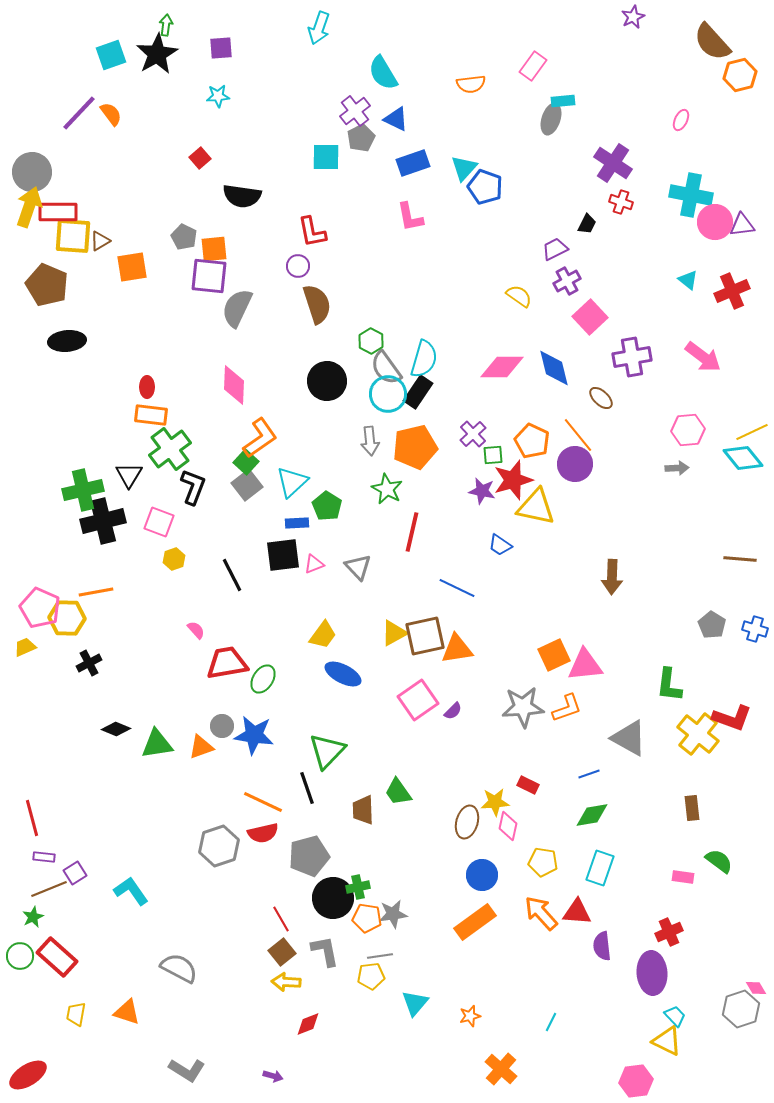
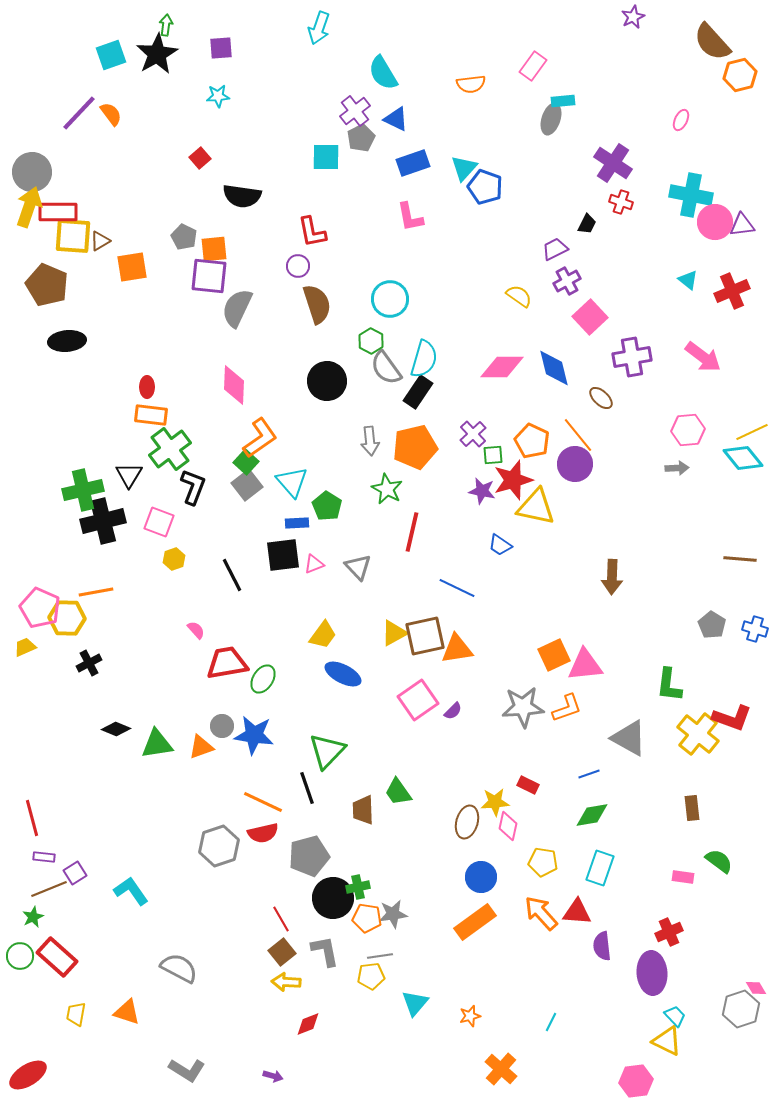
cyan circle at (388, 394): moved 2 px right, 95 px up
cyan triangle at (292, 482): rotated 28 degrees counterclockwise
blue circle at (482, 875): moved 1 px left, 2 px down
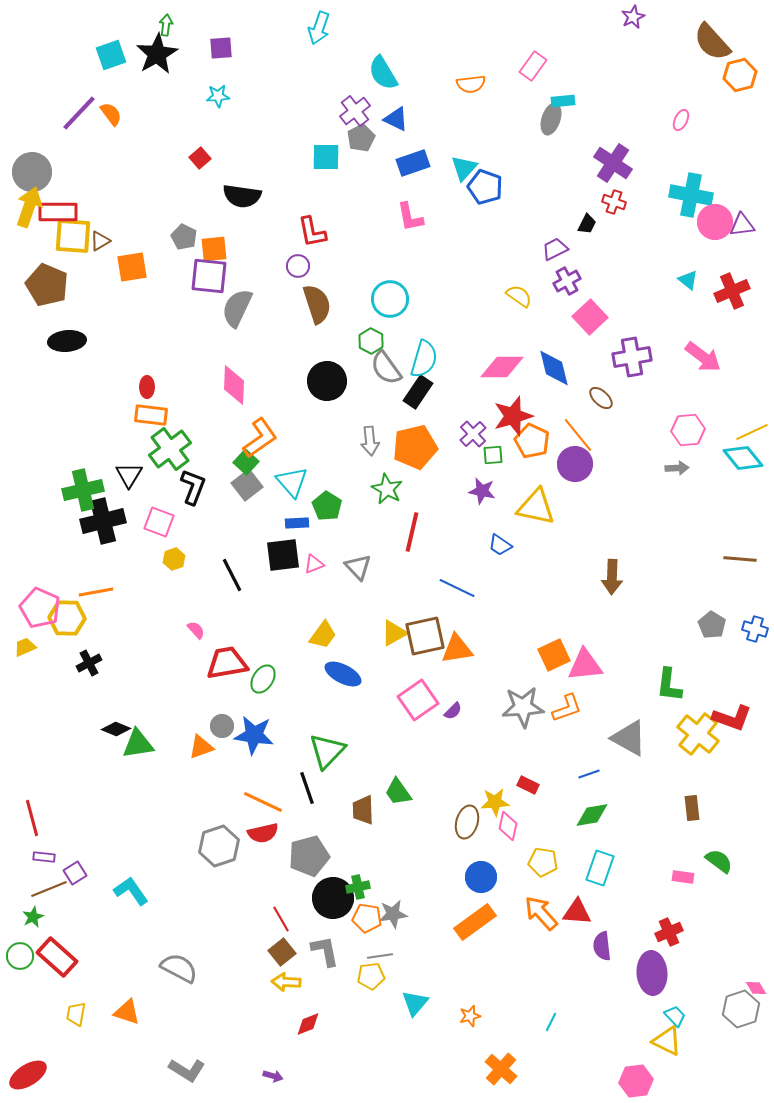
red cross at (621, 202): moved 7 px left
red star at (513, 480): moved 64 px up
green triangle at (157, 744): moved 19 px left
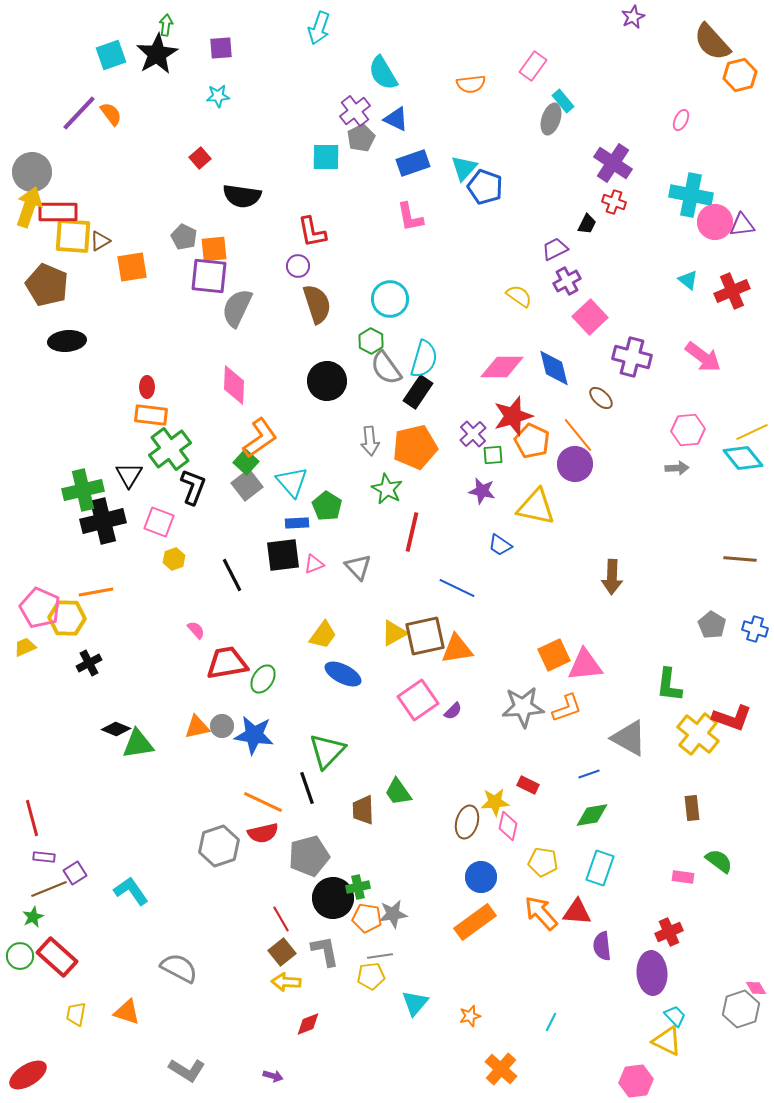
cyan rectangle at (563, 101): rotated 55 degrees clockwise
purple cross at (632, 357): rotated 24 degrees clockwise
orange triangle at (201, 747): moved 4 px left, 20 px up; rotated 8 degrees clockwise
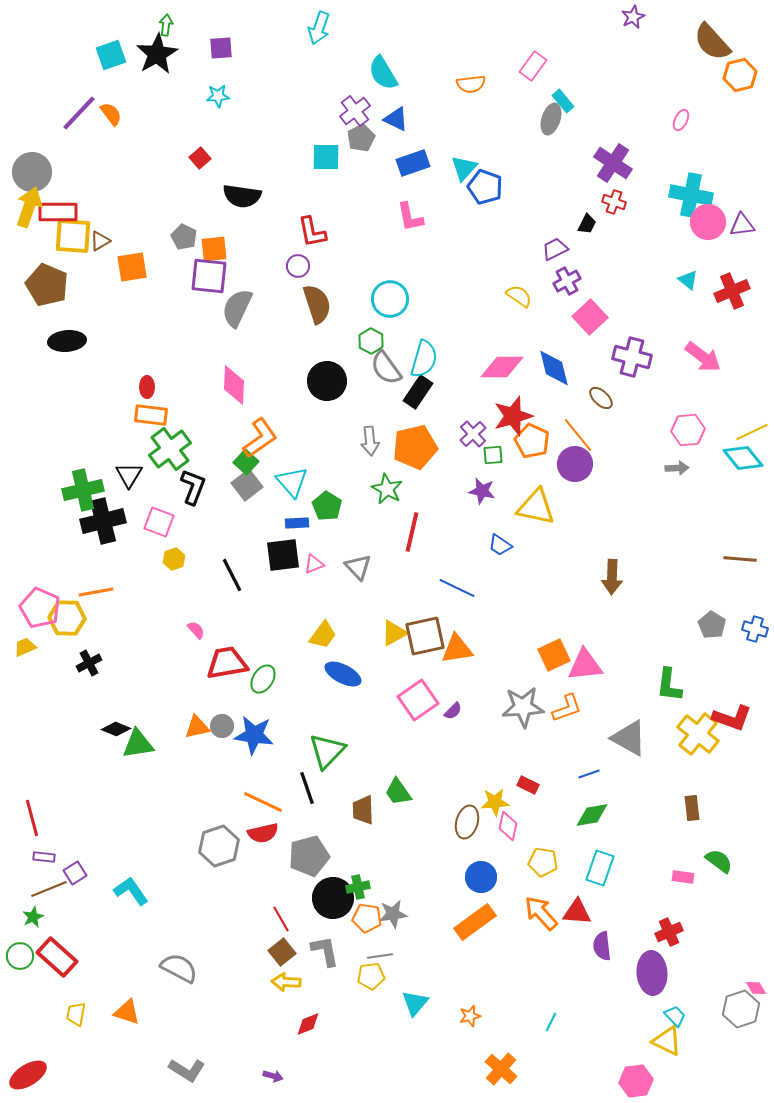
pink circle at (715, 222): moved 7 px left
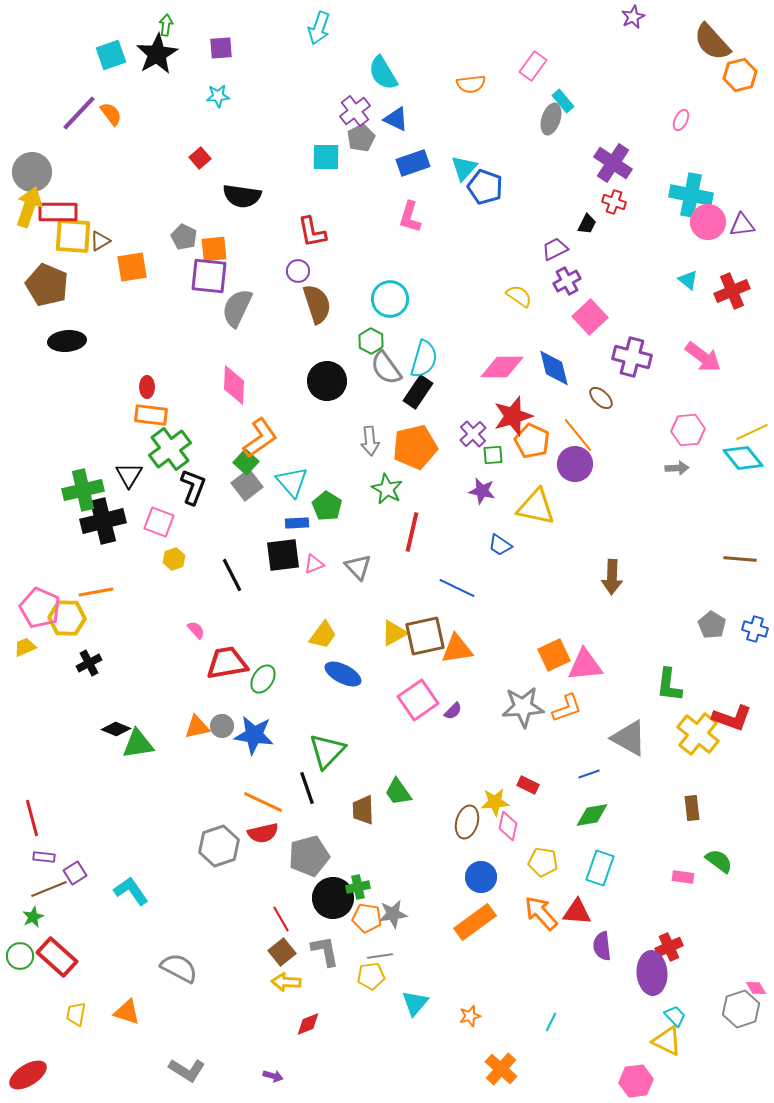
pink L-shape at (410, 217): rotated 28 degrees clockwise
purple circle at (298, 266): moved 5 px down
red cross at (669, 932): moved 15 px down
